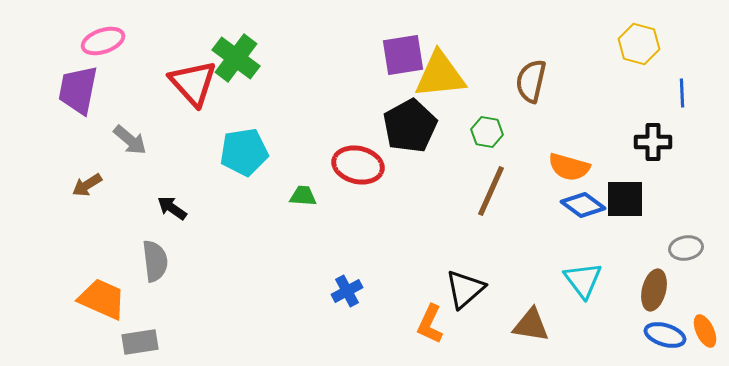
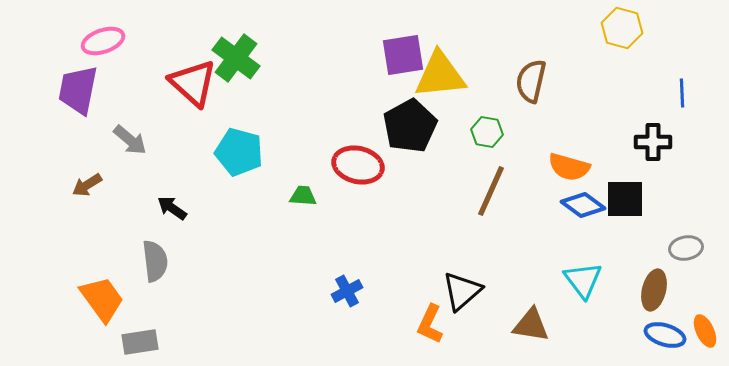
yellow hexagon: moved 17 px left, 16 px up
red triangle: rotated 6 degrees counterclockwise
cyan pentagon: moved 5 px left; rotated 24 degrees clockwise
black triangle: moved 3 px left, 2 px down
orange trapezoid: rotated 30 degrees clockwise
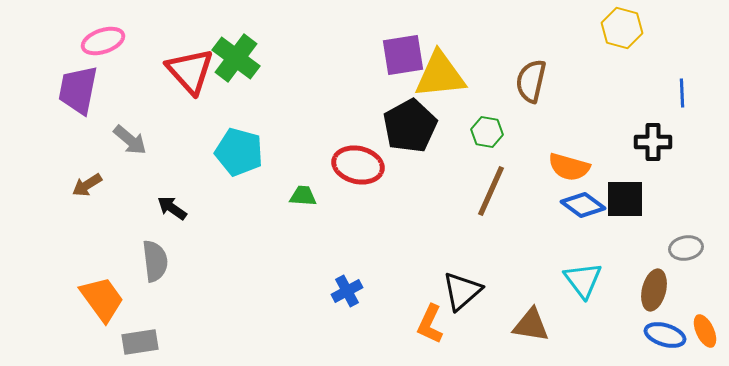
red triangle: moved 3 px left, 12 px up; rotated 6 degrees clockwise
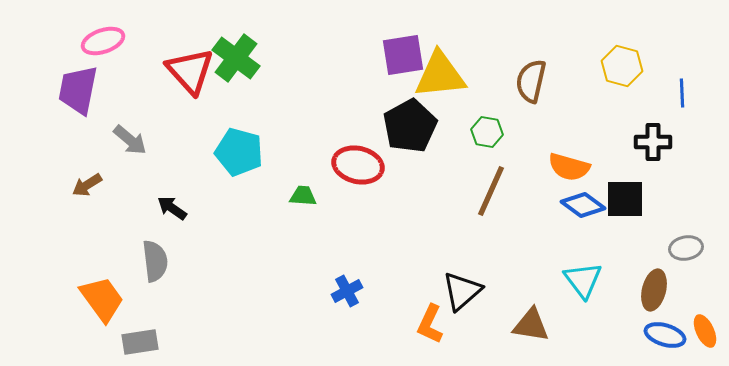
yellow hexagon: moved 38 px down
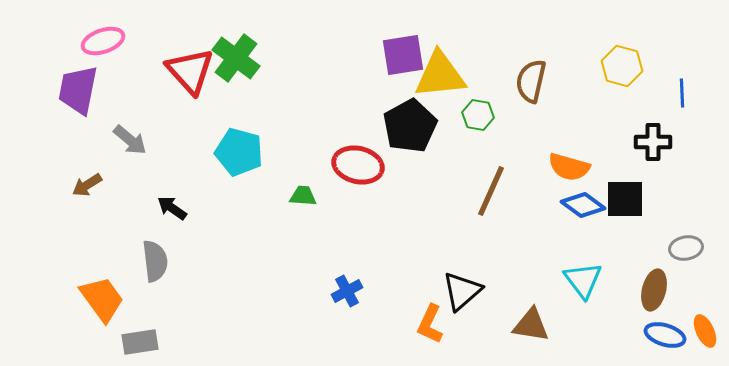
green hexagon: moved 9 px left, 17 px up
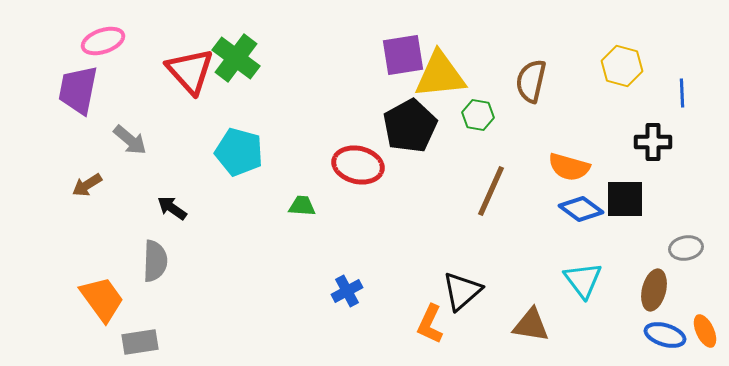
green trapezoid: moved 1 px left, 10 px down
blue diamond: moved 2 px left, 4 px down
gray semicircle: rotated 9 degrees clockwise
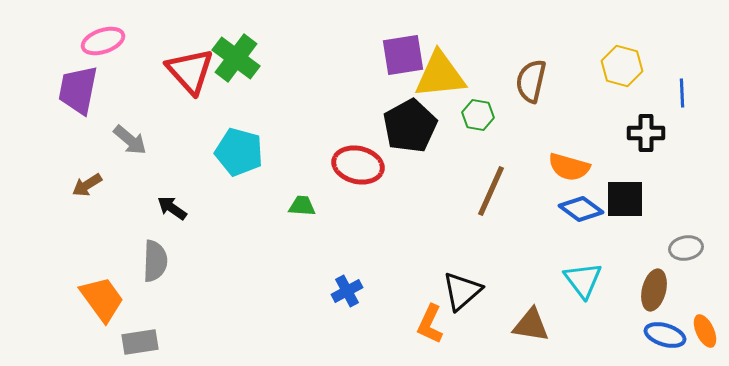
black cross: moved 7 px left, 9 px up
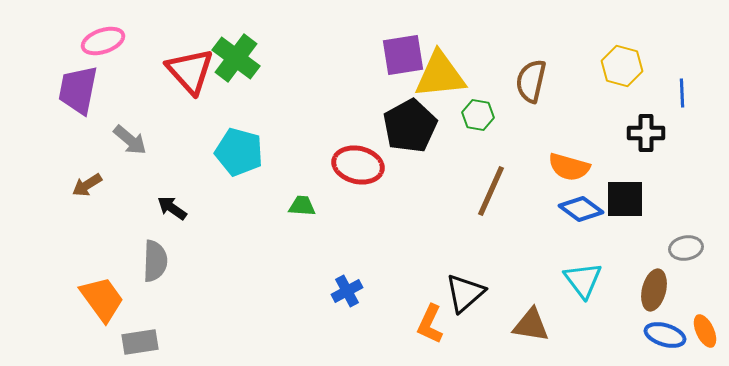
black triangle: moved 3 px right, 2 px down
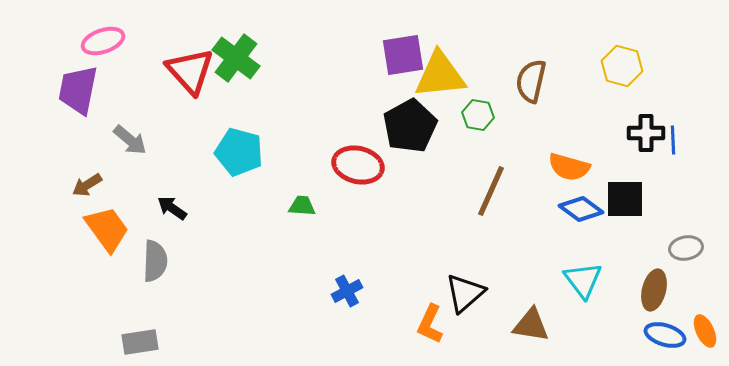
blue line: moved 9 px left, 47 px down
orange trapezoid: moved 5 px right, 70 px up
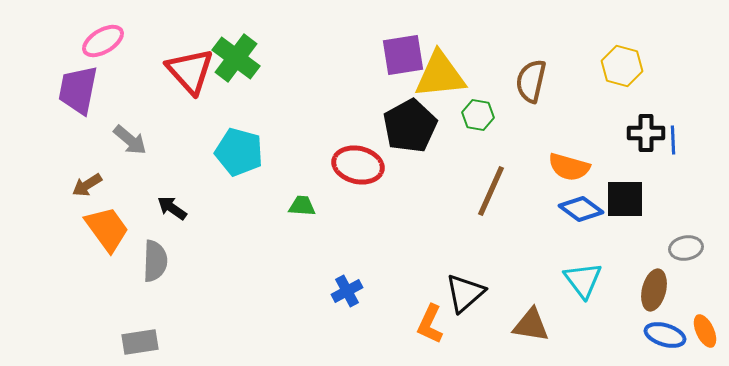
pink ellipse: rotated 12 degrees counterclockwise
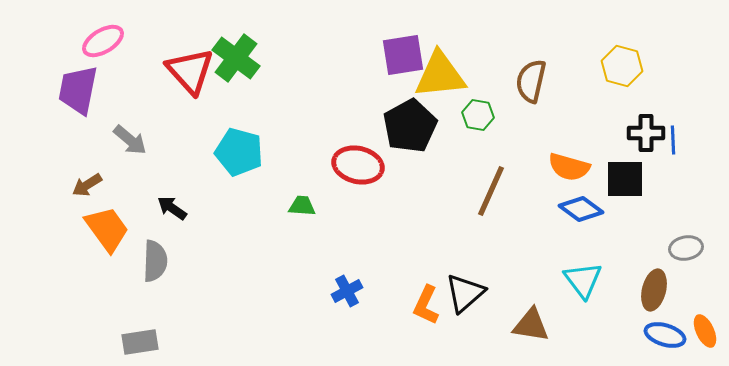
black square: moved 20 px up
orange L-shape: moved 4 px left, 19 px up
